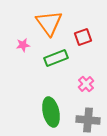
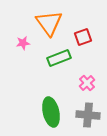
pink star: moved 2 px up
green rectangle: moved 3 px right
pink cross: moved 1 px right, 1 px up
gray cross: moved 5 px up
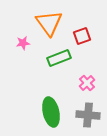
red square: moved 1 px left, 1 px up
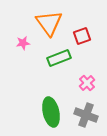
gray cross: moved 2 px left; rotated 15 degrees clockwise
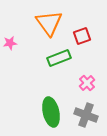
pink star: moved 13 px left
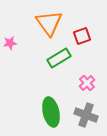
green rectangle: rotated 10 degrees counterclockwise
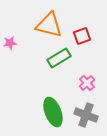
orange triangle: moved 2 px down; rotated 40 degrees counterclockwise
green ellipse: moved 2 px right; rotated 8 degrees counterclockwise
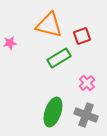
green ellipse: rotated 40 degrees clockwise
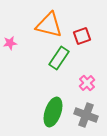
green rectangle: rotated 25 degrees counterclockwise
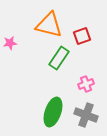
pink cross: moved 1 px left, 1 px down; rotated 21 degrees clockwise
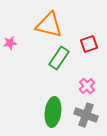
red square: moved 7 px right, 8 px down
pink cross: moved 1 px right, 2 px down; rotated 21 degrees counterclockwise
green ellipse: rotated 12 degrees counterclockwise
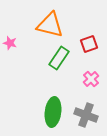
orange triangle: moved 1 px right
pink star: rotated 24 degrees clockwise
pink cross: moved 4 px right, 7 px up
